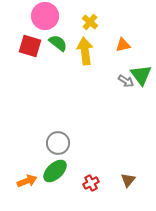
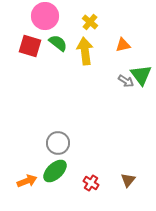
red cross: rotated 28 degrees counterclockwise
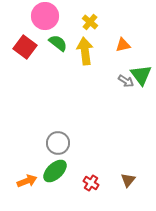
red square: moved 5 px left, 1 px down; rotated 20 degrees clockwise
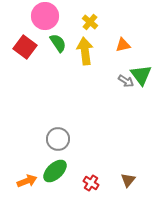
green semicircle: rotated 18 degrees clockwise
gray circle: moved 4 px up
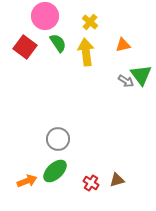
yellow arrow: moved 1 px right, 1 px down
brown triangle: moved 11 px left; rotated 35 degrees clockwise
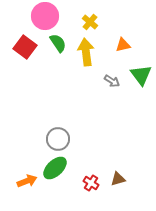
gray arrow: moved 14 px left
green ellipse: moved 3 px up
brown triangle: moved 1 px right, 1 px up
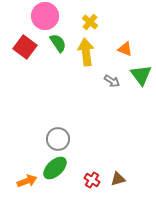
orange triangle: moved 2 px right, 4 px down; rotated 35 degrees clockwise
red cross: moved 1 px right, 3 px up
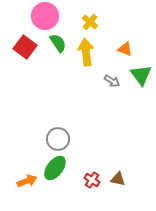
green ellipse: rotated 10 degrees counterclockwise
brown triangle: rotated 28 degrees clockwise
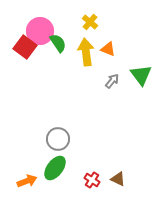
pink circle: moved 5 px left, 15 px down
orange triangle: moved 17 px left
gray arrow: rotated 84 degrees counterclockwise
brown triangle: rotated 14 degrees clockwise
